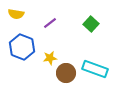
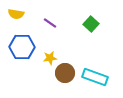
purple line: rotated 72 degrees clockwise
blue hexagon: rotated 20 degrees counterclockwise
cyan rectangle: moved 8 px down
brown circle: moved 1 px left
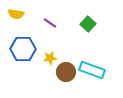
green square: moved 3 px left
blue hexagon: moved 1 px right, 2 px down
brown circle: moved 1 px right, 1 px up
cyan rectangle: moved 3 px left, 7 px up
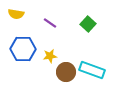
yellow star: moved 2 px up
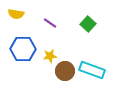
brown circle: moved 1 px left, 1 px up
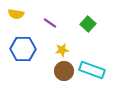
yellow star: moved 12 px right, 6 px up
brown circle: moved 1 px left
